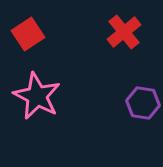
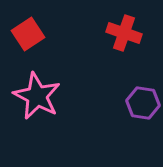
red cross: moved 1 px down; rotated 32 degrees counterclockwise
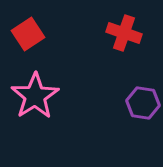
pink star: moved 2 px left; rotated 12 degrees clockwise
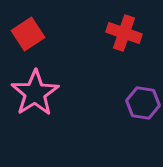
pink star: moved 3 px up
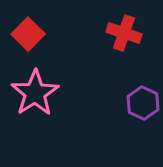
red square: rotated 12 degrees counterclockwise
purple hexagon: rotated 16 degrees clockwise
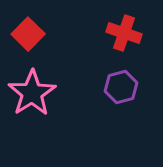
pink star: moved 3 px left
purple hexagon: moved 22 px left, 16 px up; rotated 20 degrees clockwise
